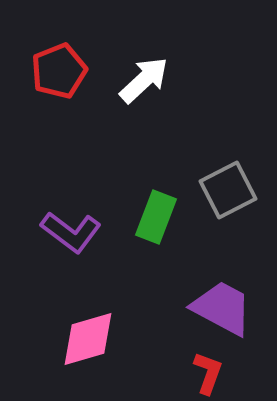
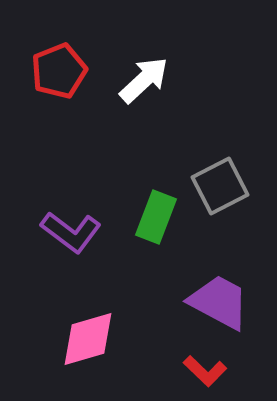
gray square: moved 8 px left, 4 px up
purple trapezoid: moved 3 px left, 6 px up
red L-shape: moved 3 px left, 2 px up; rotated 114 degrees clockwise
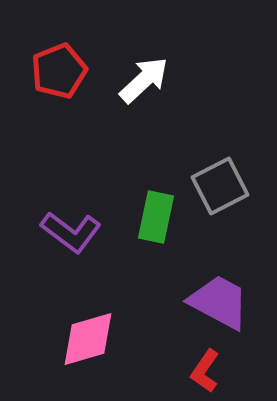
green rectangle: rotated 9 degrees counterclockwise
red L-shape: rotated 81 degrees clockwise
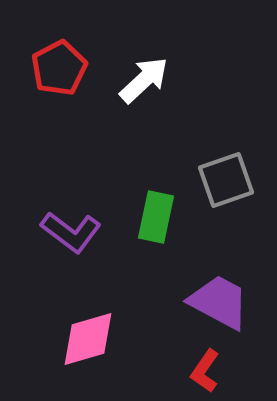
red pentagon: moved 3 px up; rotated 6 degrees counterclockwise
gray square: moved 6 px right, 6 px up; rotated 8 degrees clockwise
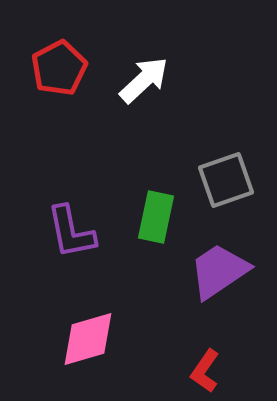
purple L-shape: rotated 42 degrees clockwise
purple trapezoid: moved 31 px up; rotated 62 degrees counterclockwise
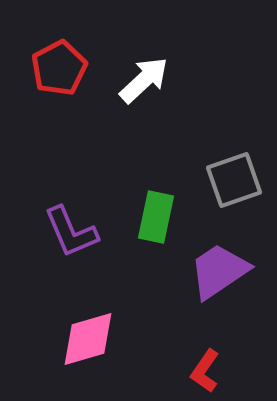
gray square: moved 8 px right
purple L-shape: rotated 12 degrees counterclockwise
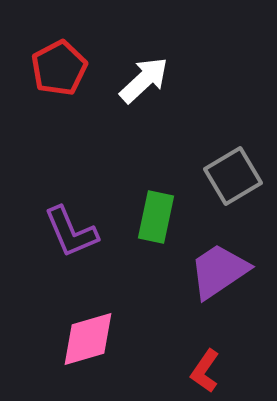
gray square: moved 1 px left, 4 px up; rotated 12 degrees counterclockwise
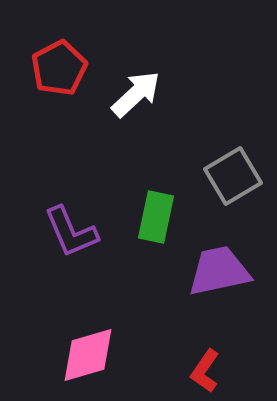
white arrow: moved 8 px left, 14 px down
purple trapezoid: rotated 22 degrees clockwise
pink diamond: moved 16 px down
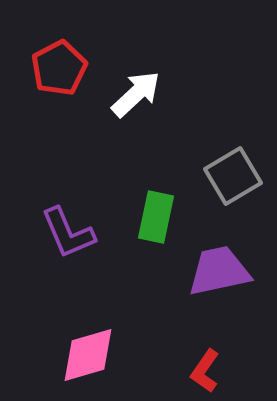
purple L-shape: moved 3 px left, 1 px down
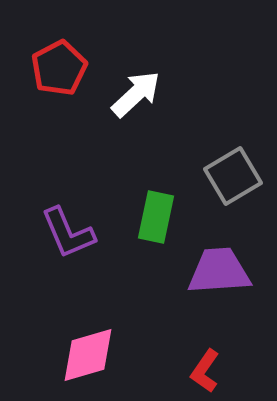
purple trapezoid: rotated 8 degrees clockwise
